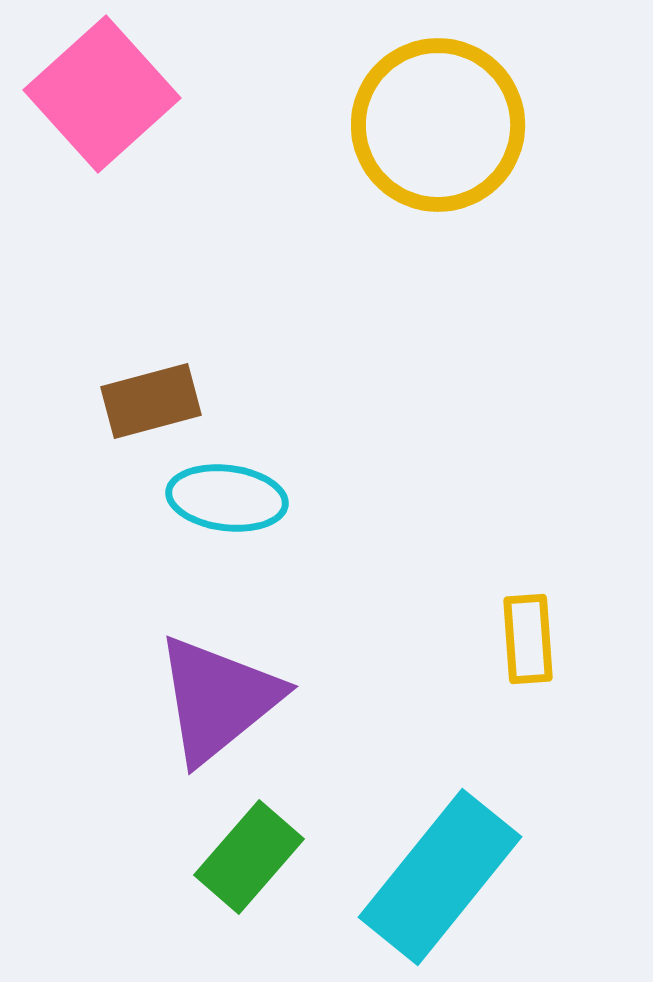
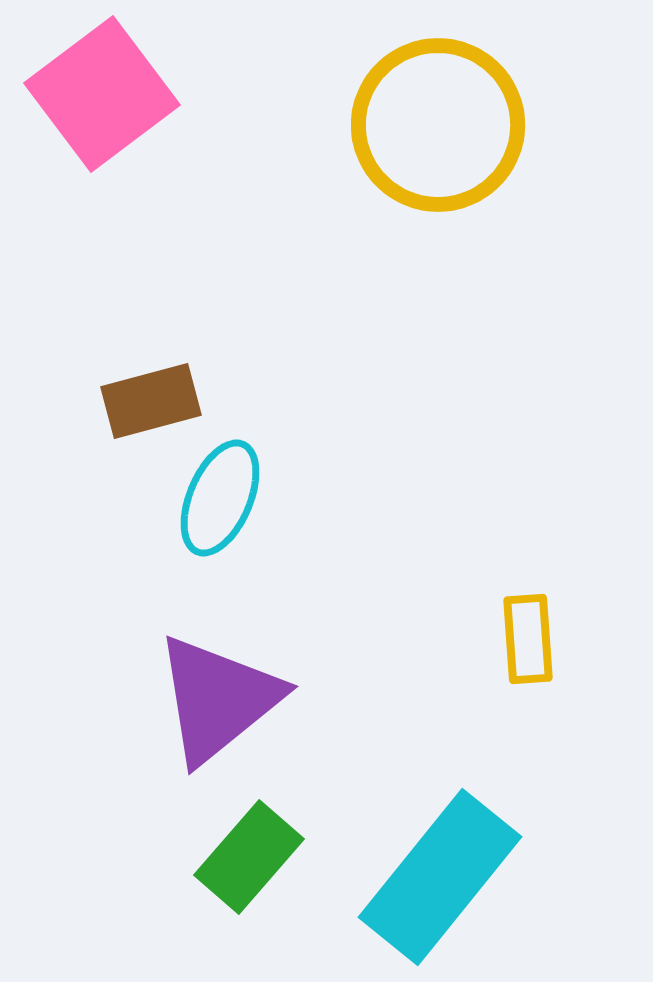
pink square: rotated 5 degrees clockwise
cyan ellipse: moved 7 px left; rotated 74 degrees counterclockwise
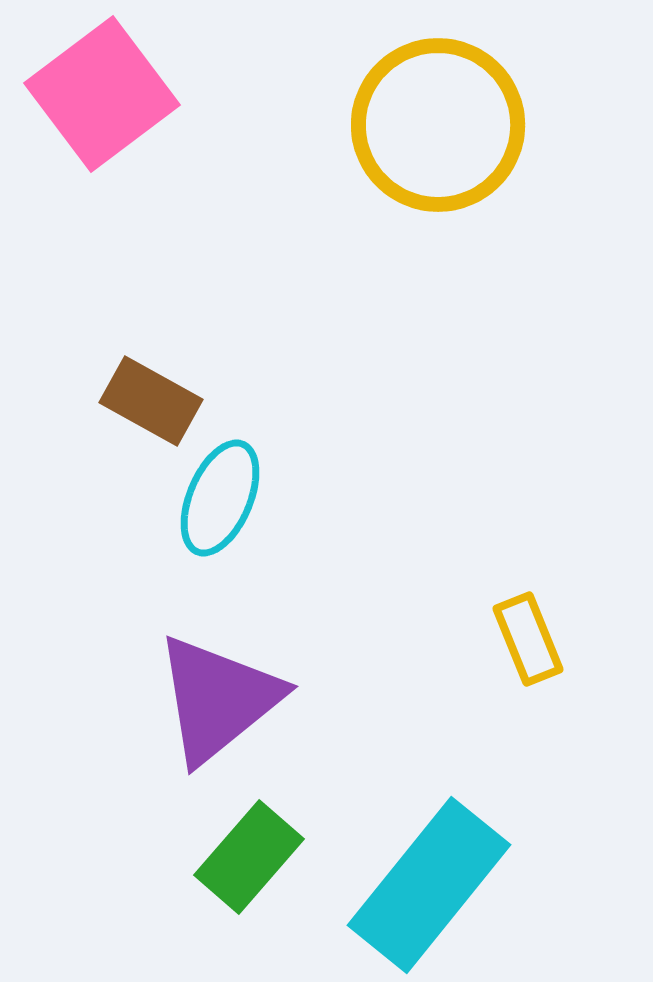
brown rectangle: rotated 44 degrees clockwise
yellow rectangle: rotated 18 degrees counterclockwise
cyan rectangle: moved 11 px left, 8 px down
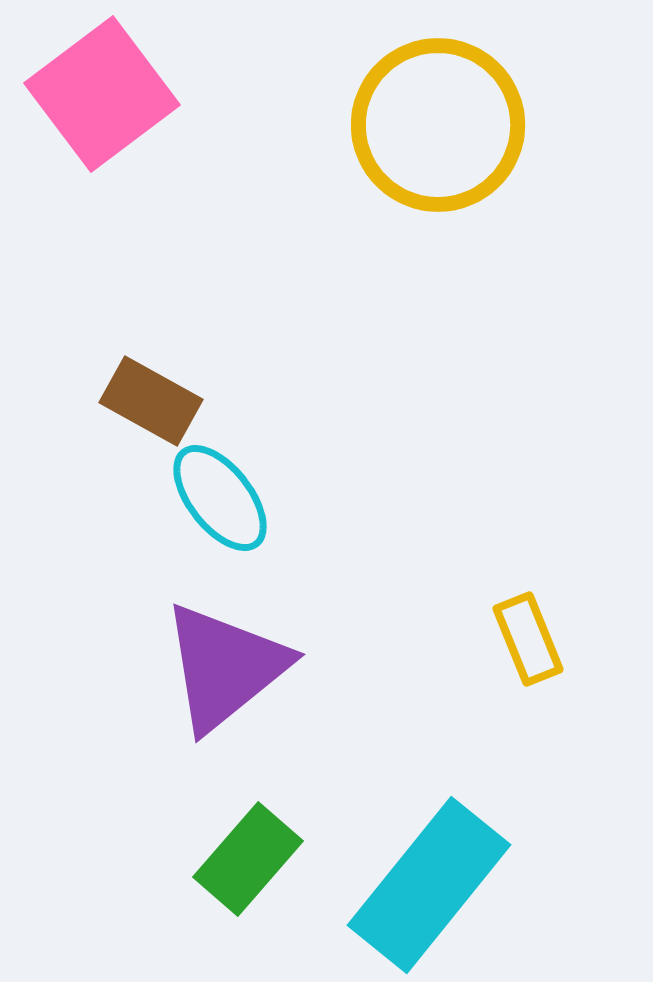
cyan ellipse: rotated 61 degrees counterclockwise
purple triangle: moved 7 px right, 32 px up
green rectangle: moved 1 px left, 2 px down
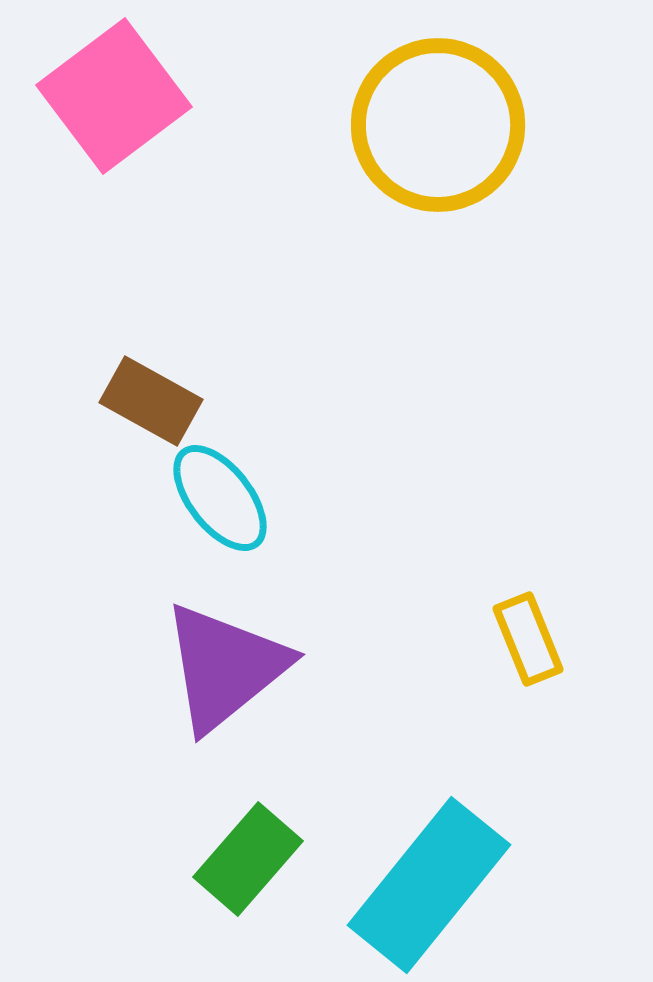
pink square: moved 12 px right, 2 px down
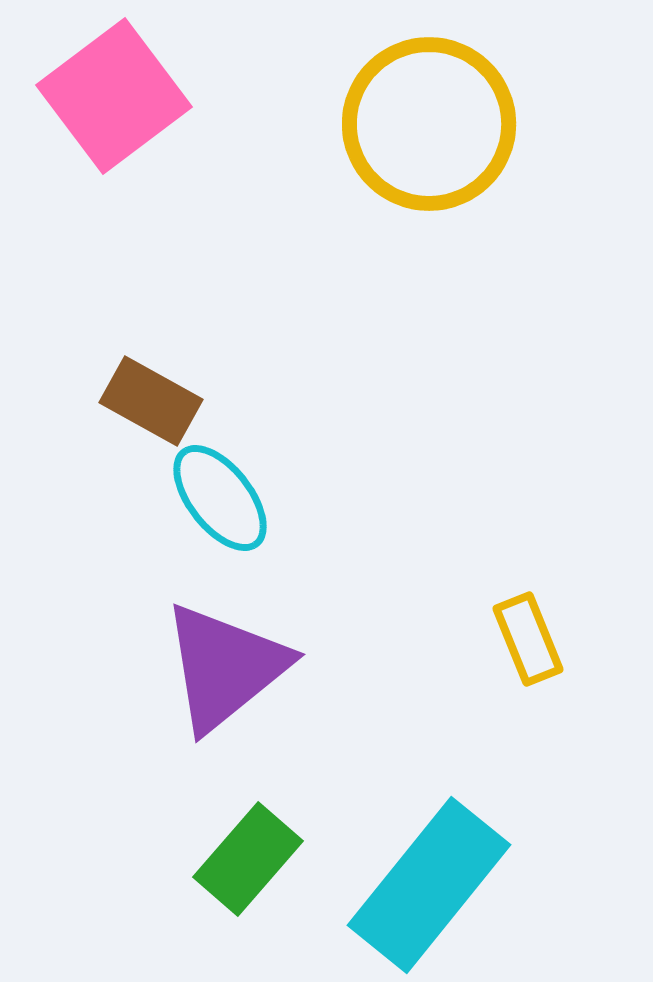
yellow circle: moved 9 px left, 1 px up
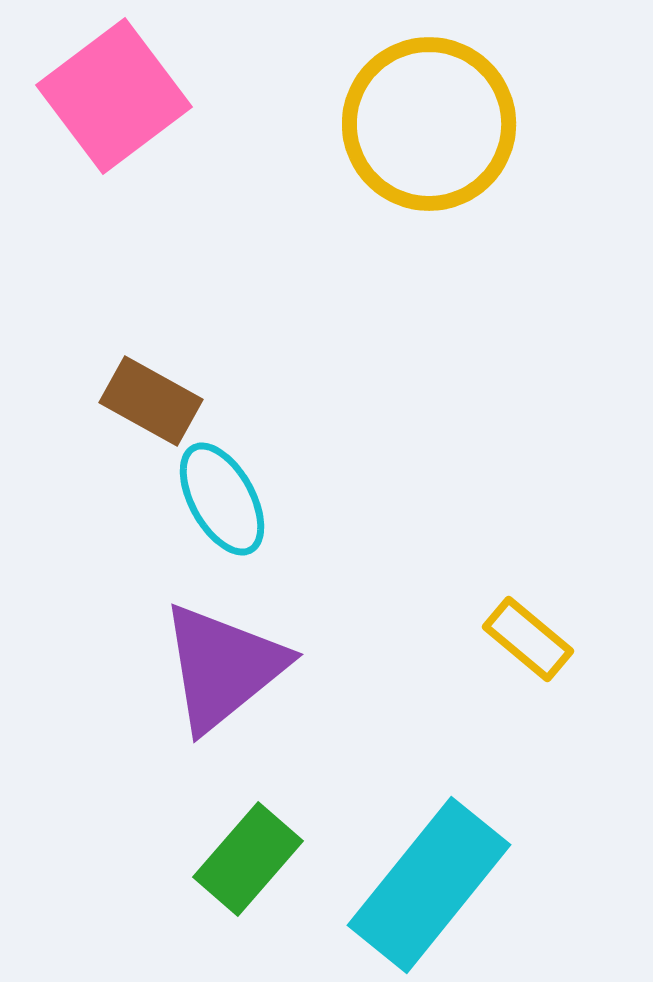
cyan ellipse: moved 2 px right, 1 px down; rotated 9 degrees clockwise
yellow rectangle: rotated 28 degrees counterclockwise
purple triangle: moved 2 px left
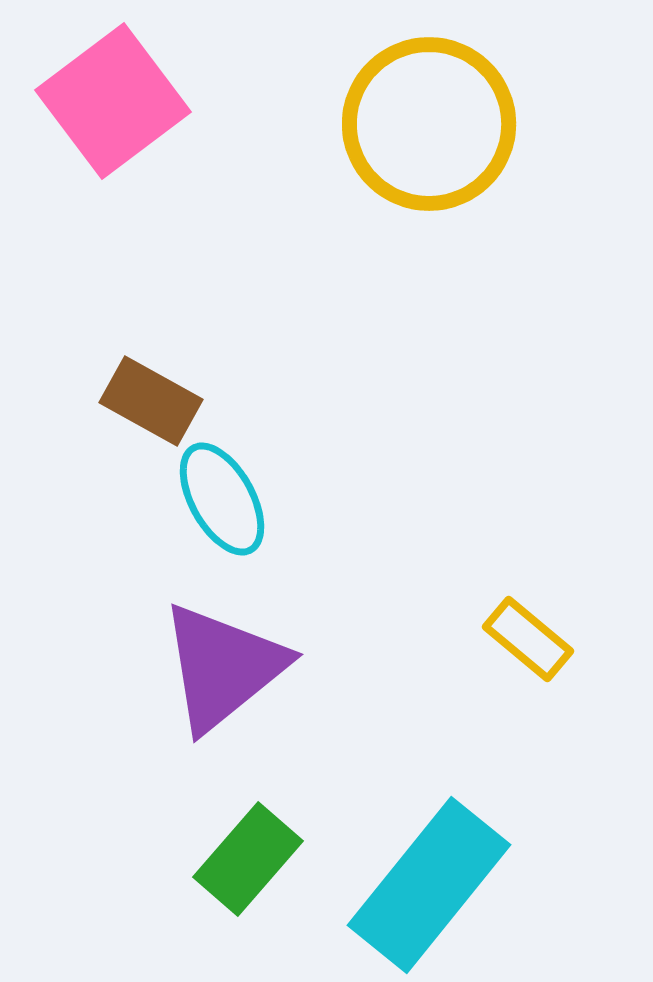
pink square: moved 1 px left, 5 px down
